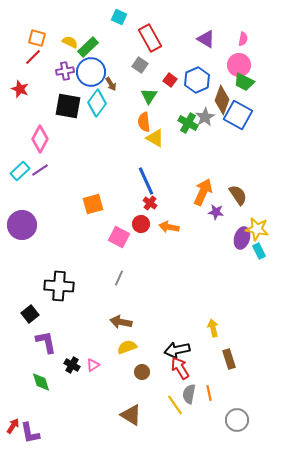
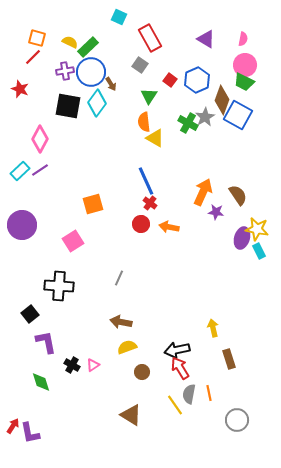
pink circle at (239, 65): moved 6 px right
pink square at (119, 237): moved 46 px left, 4 px down; rotated 30 degrees clockwise
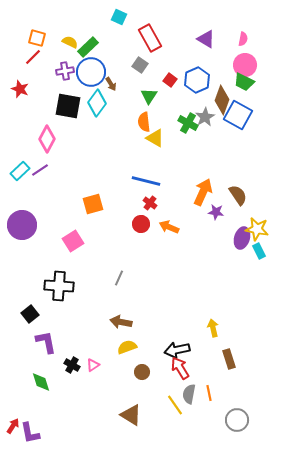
pink diamond at (40, 139): moved 7 px right
blue line at (146, 181): rotated 52 degrees counterclockwise
orange arrow at (169, 227): rotated 12 degrees clockwise
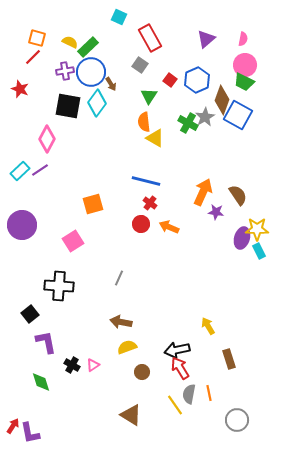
purple triangle at (206, 39): rotated 48 degrees clockwise
yellow star at (257, 229): rotated 10 degrees counterclockwise
yellow arrow at (213, 328): moved 5 px left, 2 px up; rotated 18 degrees counterclockwise
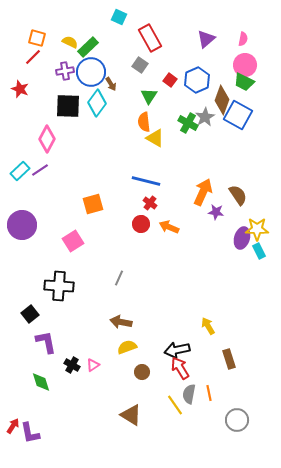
black square at (68, 106): rotated 8 degrees counterclockwise
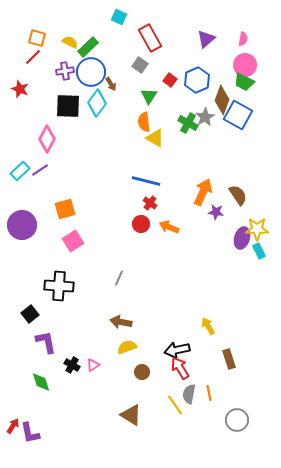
orange square at (93, 204): moved 28 px left, 5 px down
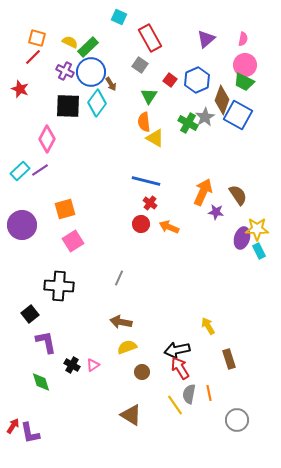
purple cross at (65, 71): rotated 36 degrees clockwise
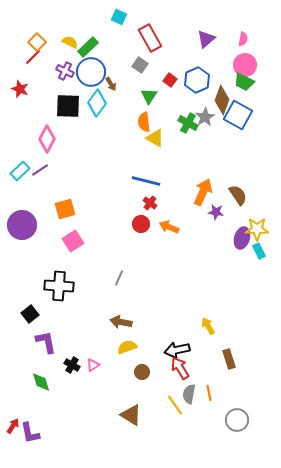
orange square at (37, 38): moved 4 px down; rotated 30 degrees clockwise
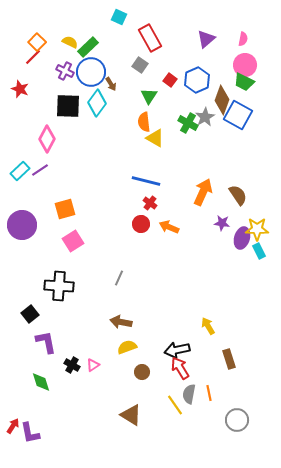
purple star at (216, 212): moved 6 px right, 11 px down
